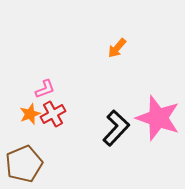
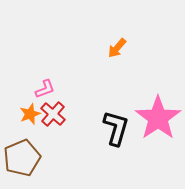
red cross: rotated 20 degrees counterclockwise
pink star: rotated 18 degrees clockwise
black L-shape: rotated 27 degrees counterclockwise
brown pentagon: moved 2 px left, 6 px up
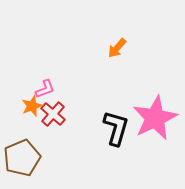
orange star: moved 2 px right, 8 px up
pink star: moved 3 px left; rotated 9 degrees clockwise
